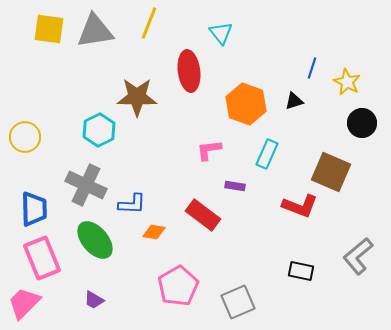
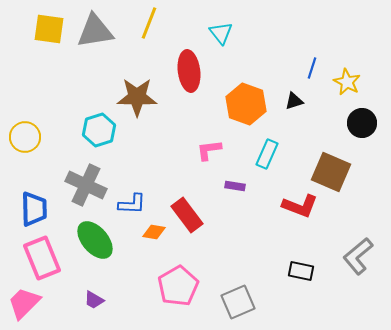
cyan hexagon: rotated 8 degrees clockwise
red rectangle: moved 16 px left; rotated 16 degrees clockwise
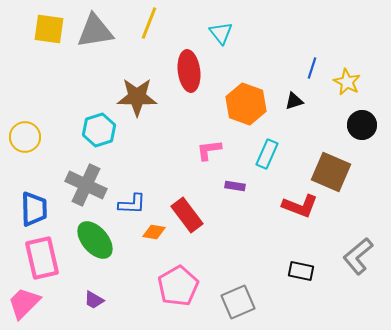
black circle: moved 2 px down
pink rectangle: rotated 9 degrees clockwise
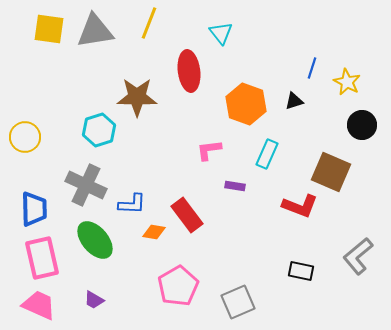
pink trapezoid: moved 15 px right, 2 px down; rotated 69 degrees clockwise
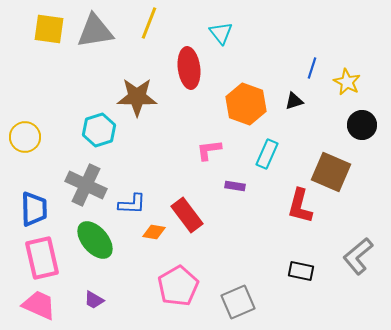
red ellipse: moved 3 px up
red L-shape: rotated 84 degrees clockwise
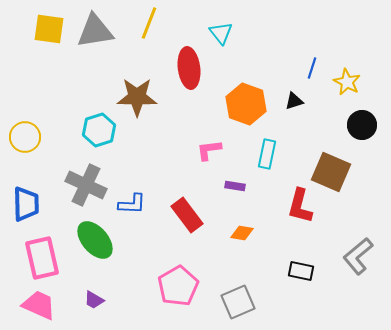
cyan rectangle: rotated 12 degrees counterclockwise
blue trapezoid: moved 8 px left, 5 px up
orange diamond: moved 88 px right, 1 px down
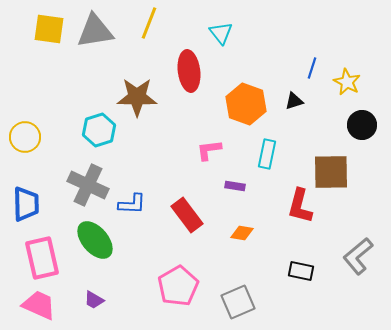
red ellipse: moved 3 px down
brown square: rotated 24 degrees counterclockwise
gray cross: moved 2 px right
